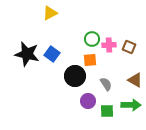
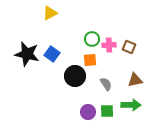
brown triangle: rotated 42 degrees counterclockwise
purple circle: moved 11 px down
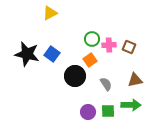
orange square: rotated 32 degrees counterclockwise
green square: moved 1 px right
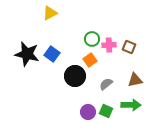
gray semicircle: rotated 96 degrees counterclockwise
green square: moved 2 px left; rotated 24 degrees clockwise
